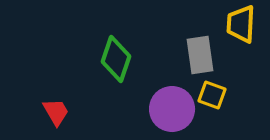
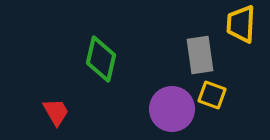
green diamond: moved 15 px left; rotated 6 degrees counterclockwise
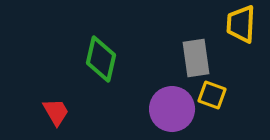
gray rectangle: moved 4 px left, 3 px down
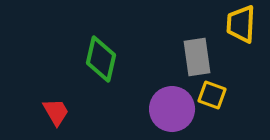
gray rectangle: moved 1 px right, 1 px up
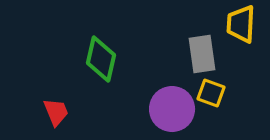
gray rectangle: moved 5 px right, 3 px up
yellow square: moved 1 px left, 2 px up
red trapezoid: rotated 8 degrees clockwise
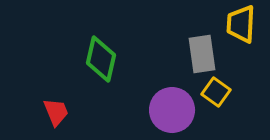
yellow square: moved 5 px right, 1 px up; rotated 16 degrees clockwise
purple circle: moved 1 px down
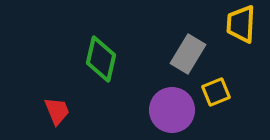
gray rectangle: moved 14 px left; rotated 39 degrees clockwise
yellow square: rotated 32 degrees clockwise
red trapezoid: moved 1 px right, 1 px up
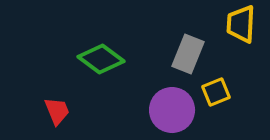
gray rectangle: rotated 9 degrees counterclockwise
green diamond: rotated 66 degrees counterclockwise
